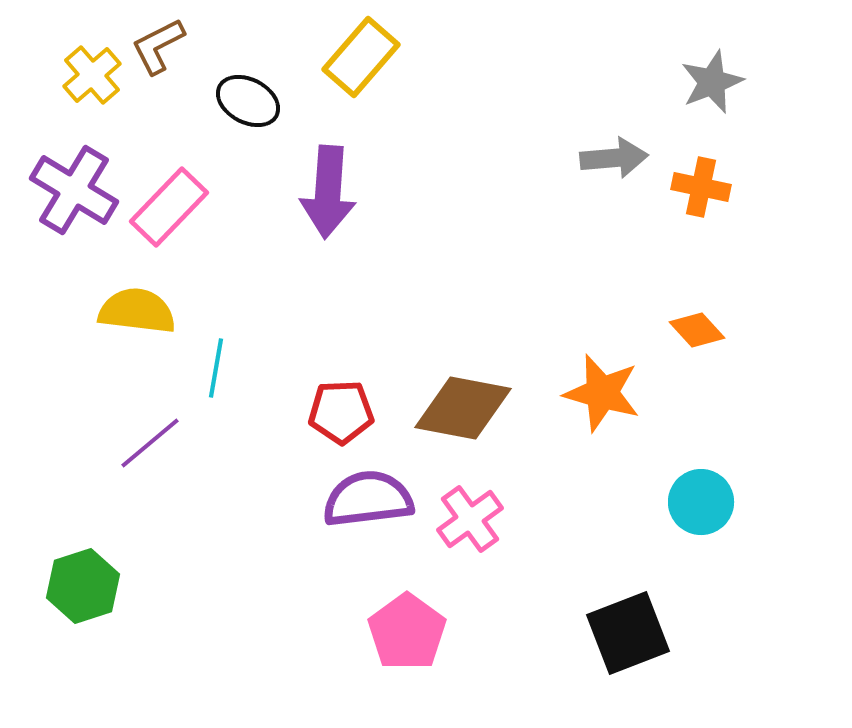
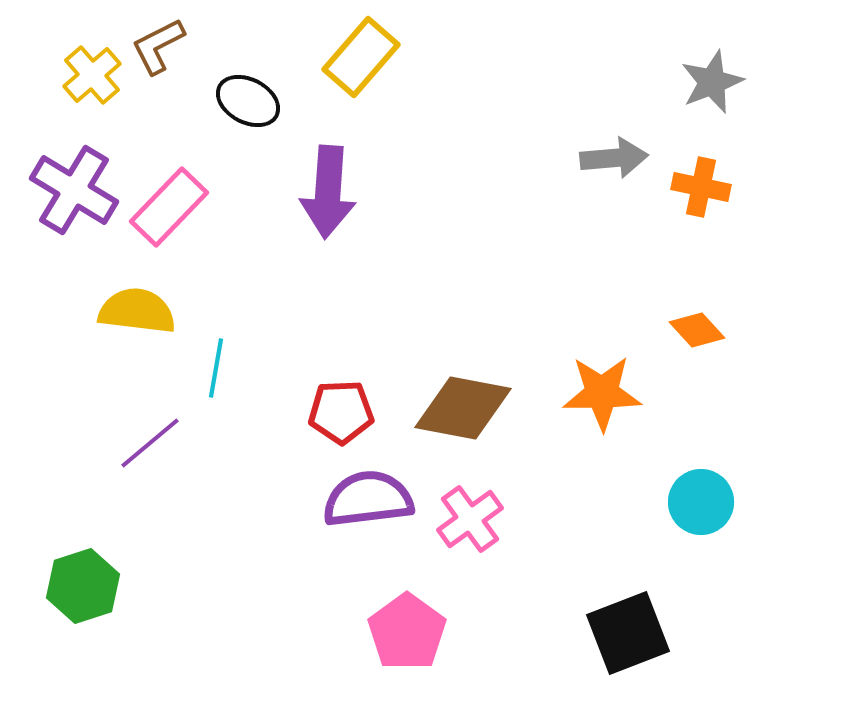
orange star: rotated 16 degrees counterclockwise
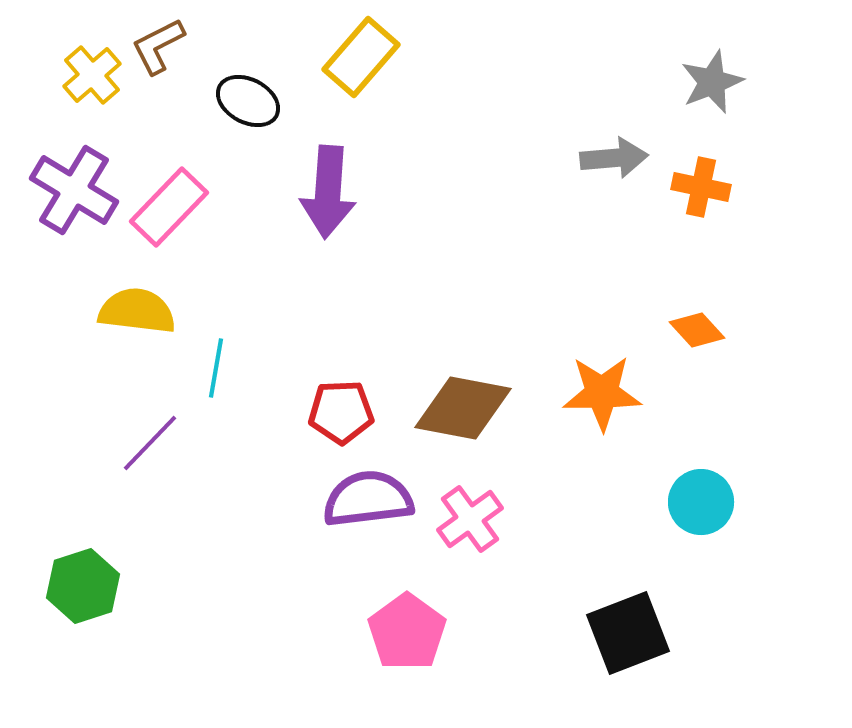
purple line: rotated 6 degrees counterclockwise
